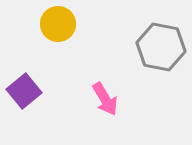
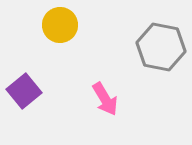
yellow circle: moved 2 px right, 1 px down
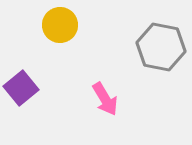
purple square: moved 3 px left, 3 px up
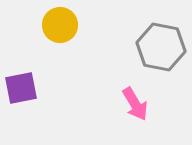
purple square: rotated 28 degrees clockwise
pink arrow: moved 30 px right, 5 px down
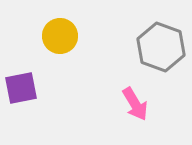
yellow circle: moved 11 px down
gray hexagon: rotated 9 degrees clockwise
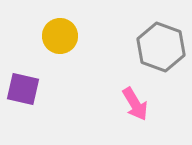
purple square: moved 2 px right, 1 px down; rotated 24 degrees clockwise
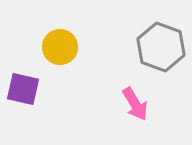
yellow circle: moved 11 px down
